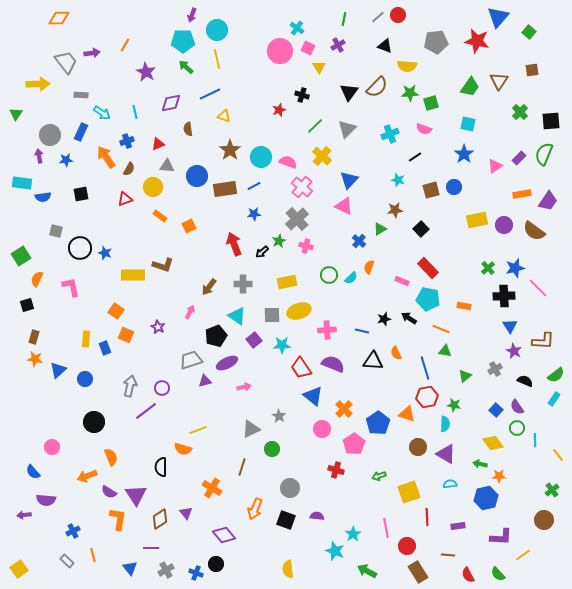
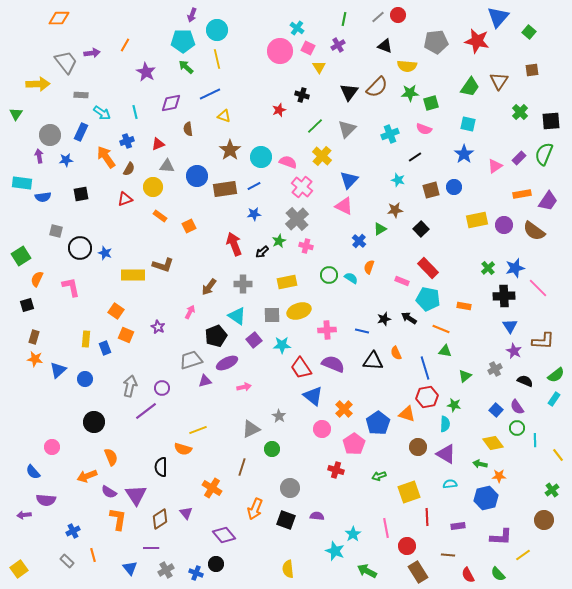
cyan semicircle at (351, 278): rotated 104 degrees counterclockwise
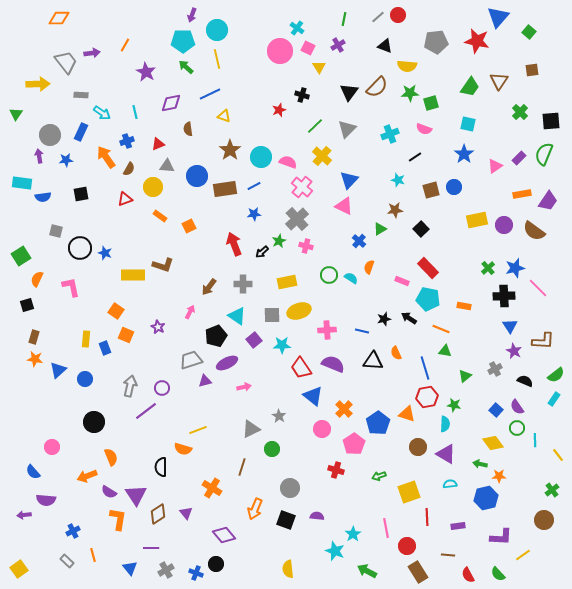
brown diamond at (160, 519): moved 2 px left, 5 px up
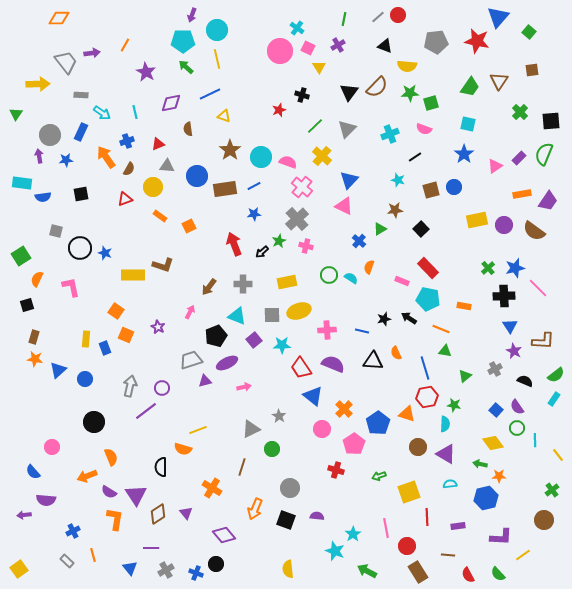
cyan triangle at (237, 316): rotated 12 degrees counterclockwise
orange L-shape at (118, 519): moved 3 px left
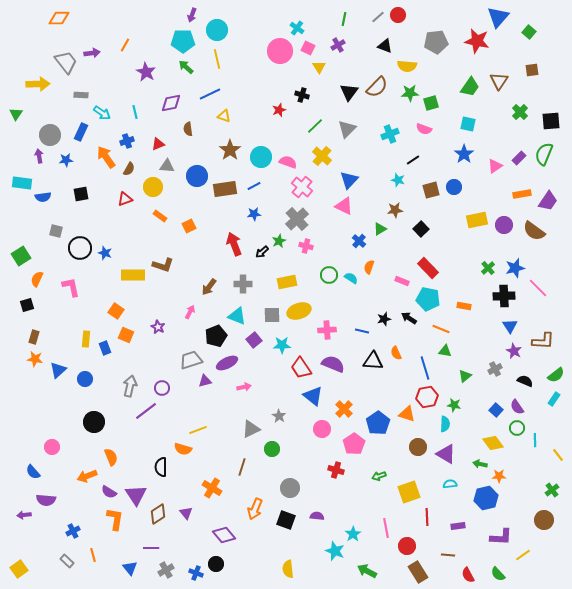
black line at (415, 157): moved 2 px left, 3 px down
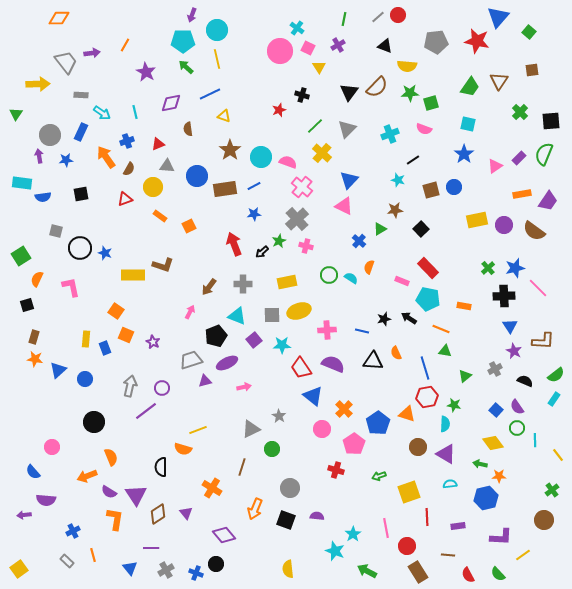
yellow cross at (322, 156): moved 3 px up
purple star at (158, 327): moved 5 px left, 15 px down
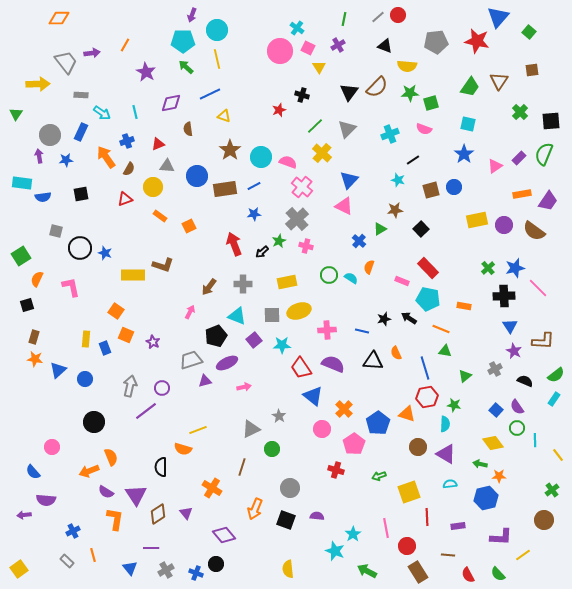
orange arrow at (87, 476): moved 2 px right, 5 px up
purple semicircle at (109, 492): moved 3 px left
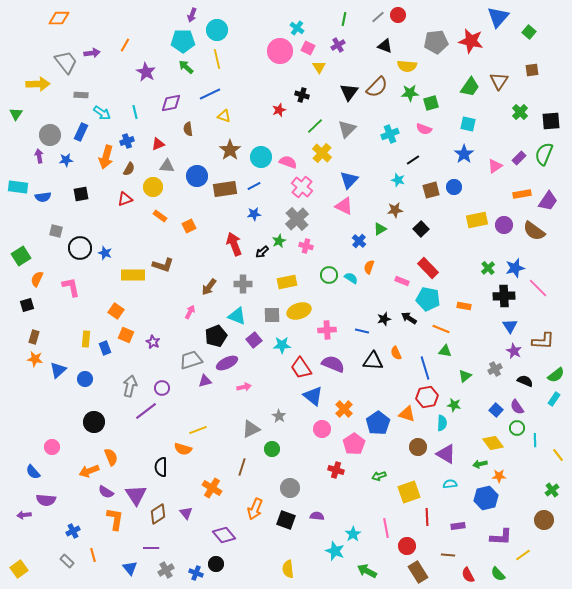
red star at (477, 41): moved 6 px left
orange arrow at (106, 157): rotated 130 degrees counterclockwise
cyan rectangle at (22, 183): moved 4 px left, 4 px down
cyan semicircle at (445, 424): moved 3 px left, 1 px up
green arrow at (480, 464): rotated 24 degrees counterclockwise
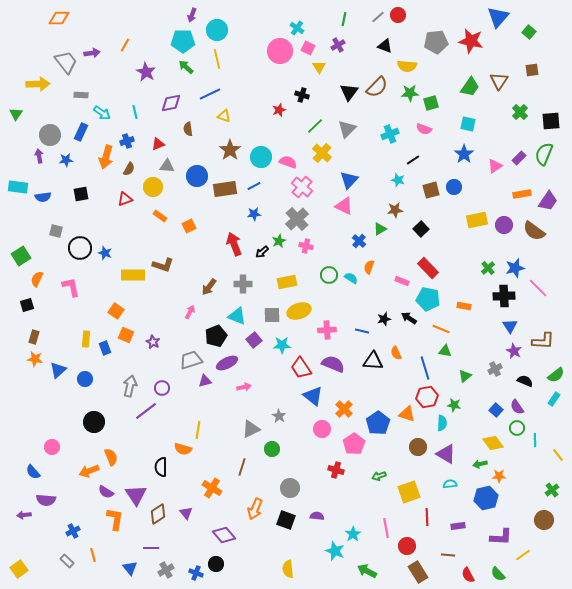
yellow line at (198, 430): rotated 60 degrees counterclockwise
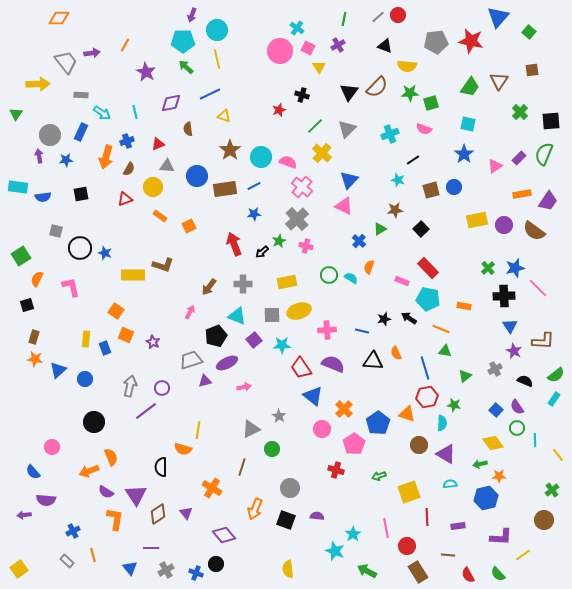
brown circle at (418, 447): moved 1 px right, 2 px up
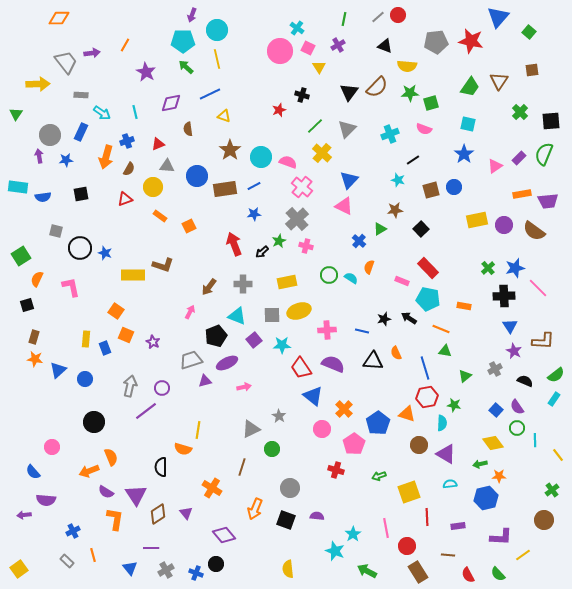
purple trapezoid at (548, 201): rotated 50 degrees clockwise
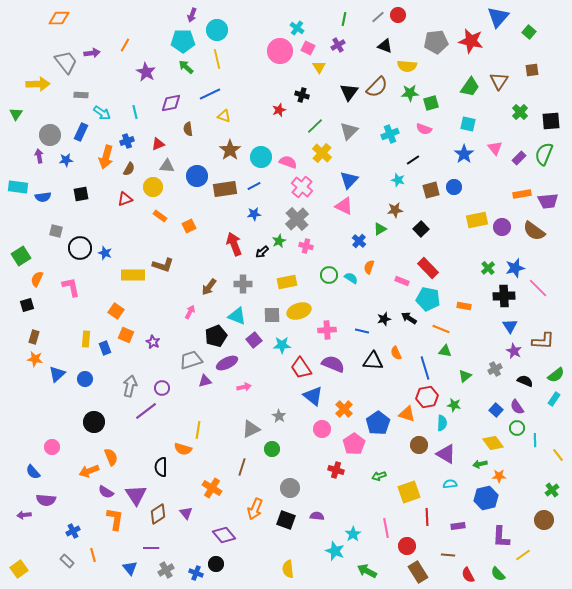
gray triangle at (347, 129): moved 2 px right, 2 px down
pink triangle at (495, 166): moved 18 px up; rotated 35 degrees counterclockwise
purple circle at (504, 225): moved 2 px left, 2 px down
blue triangle at (58, 370): moved 1 px left, 4 px down
purple L-shape at (501, 537): rotated 90 degrees clockwise
